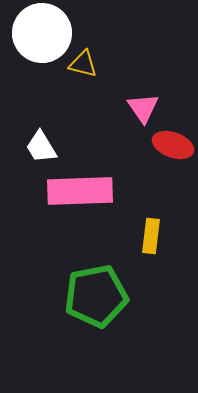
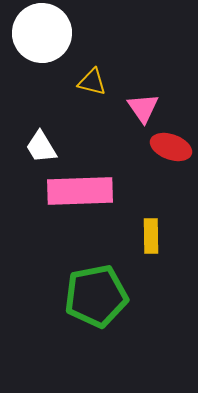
yellow triangle: moved 9 px right, 18 px down
red ellipse: moved 2 px left, 2 px down
yellow rectangle: rotated 8 degrees counterclockwise
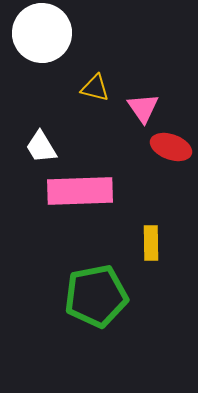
yellow triangle: moved 3 px right, 6 px down
yellow rectangle: moved 7 px down
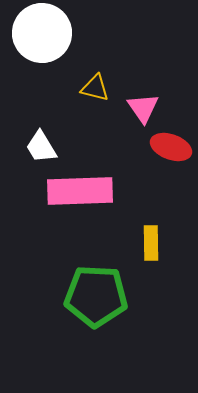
green pentagon: rotated 14 degrees clockwise
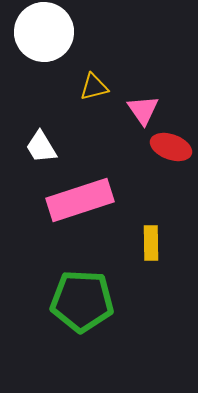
white circle: moved 2 px right, 1 px up
yellow triangle: moved 1 px left, 1 px up; rotated 28 degrees counterclockwise
pink triangle: moved 2 px down
pink rectangle: moved 9 px down; rotated 16 degrees counterclockwise
green pentagon: moved 14 px left, 5 px down
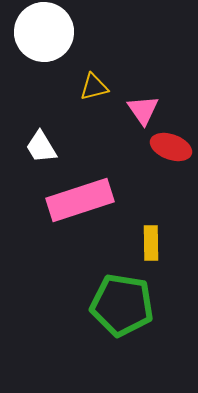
green pentagon: moved 40 px right, 4 px down; rotated 6 degrees clockwise
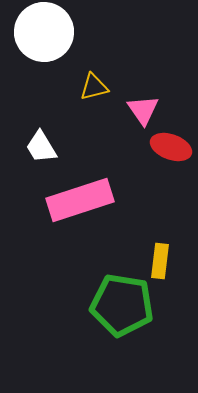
yellow rectangle: moved 9 px right, 18 px down; rotated 8 degrees clockwise
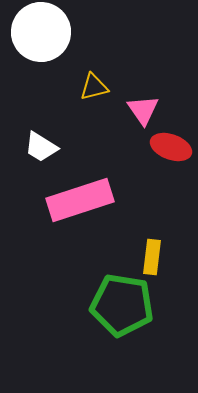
white circle: moved 3 px left
white trapezoid: rotated 27 degrees counterclockwise
yellow rectangle: moved 8 px left, 4 px up
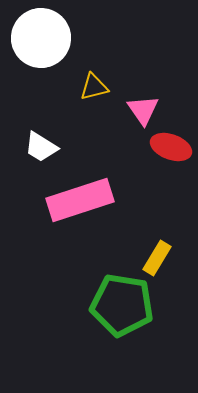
white circle: moved 6 px down
yellow rectangle: moved 5 px right, 1 px down; rotated 24 degrees clockwise
